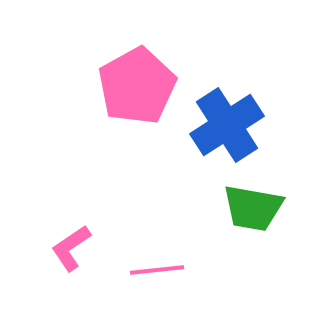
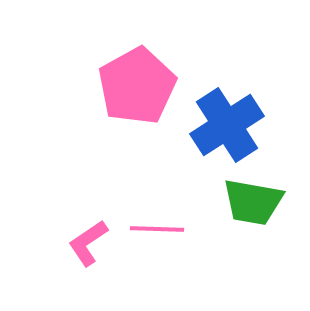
green trapezoid: moved 6 px up
pink L-shape: moved 17 px right, 5 px up
pink line: moved 41 px up; rotated 8 degrees clockwise
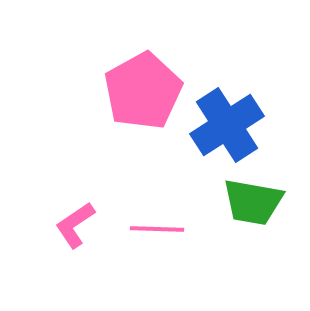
pink pentagon: moved 6 px right, 5 px down
pink L-shape: moved 13 px left, 18 px up
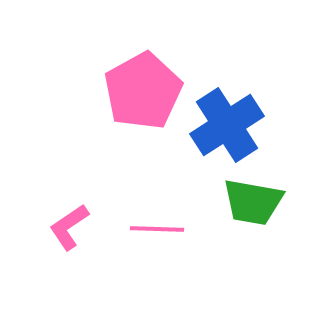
pink L-shape: moved 6 px left, 2 px down
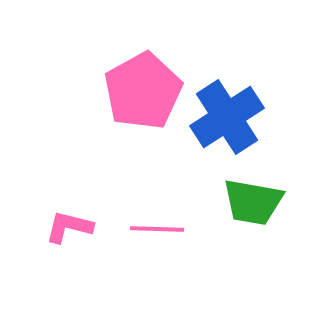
blue cross: moved 8 px up
pink L-shape: rotated 48 degrees clockwise
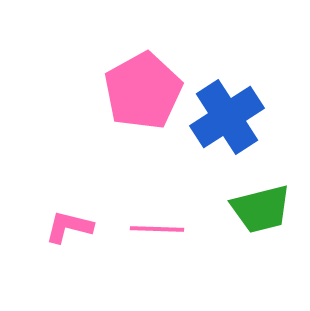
green trapezoid: moved 8 px right, 7 px down; rotated 24 degrees counterclockwise
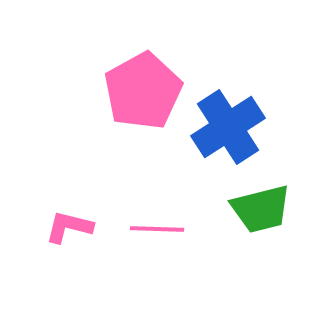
blue cross: moved 1 px right, 10 px down
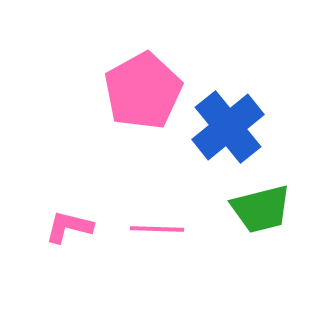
blue cross: rotated 6 degrees counterclockwise
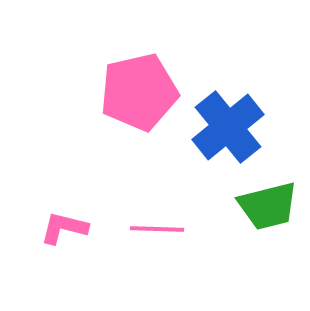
pink pentagon: moved 4 px left, 1 px down; rotated 16 degrees clockwise
green trapezoid: moved 7 px right, 3 px up
pink L-shape: moved 5 px left, 1 px down
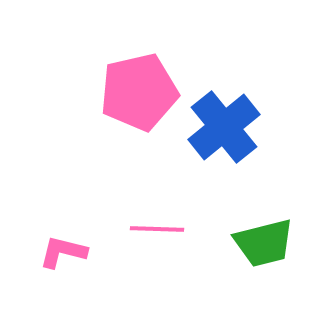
blue cross: moved 4 px left
green trapezoid: moved 4 px left, 37 px down
pink L-shape: moved 1 px left, 24 px down
